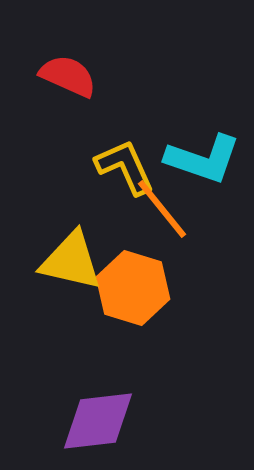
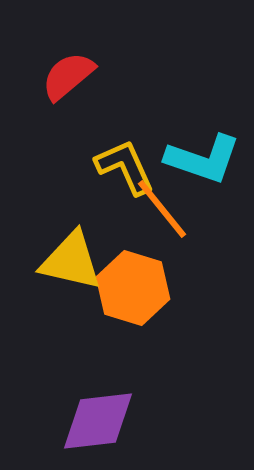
red semicircle: rotated 64 degrees counterclockwise
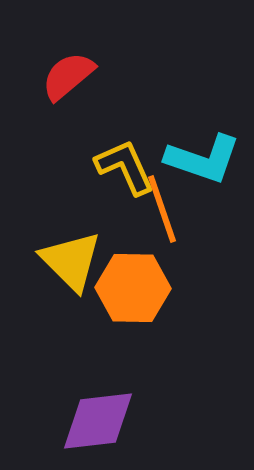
orange line: rotated 20 degrees clockwise
yellow triangle: rotated 32 degrees clockwise
orange hexagon: rotated 16 degrees counterclockwise
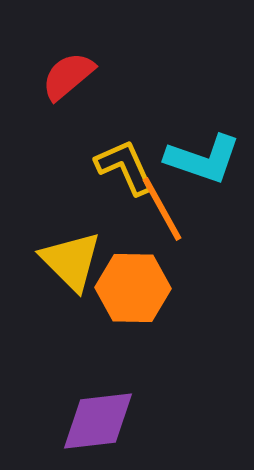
orange line: rotated 10 degrees counterclockwise
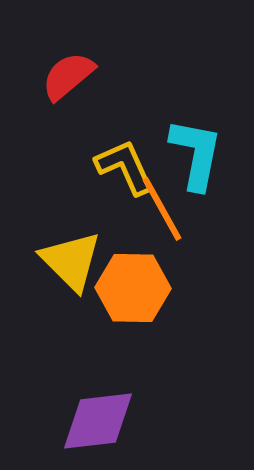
cyan L-shape: moved 7 px left, 5 px up; rotated 98 degrees counterclockwise
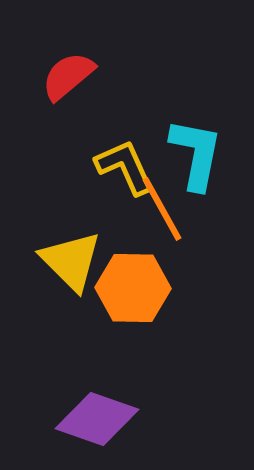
purple diamond: moved 1 px left, 2 px up; rotated 26 degrees clockwise
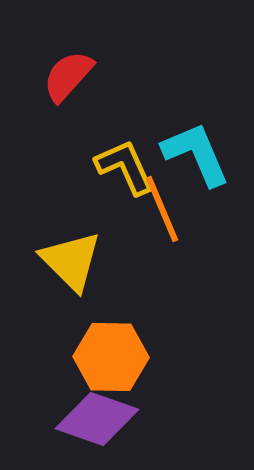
red semicircle: rotated 8 degrees counterclockwise
cyan L-shape: rotated 34 degrees counterclockwise
orange line: rotated 6 degrees clockwise
orange hexagon: moved 22 px left, 69 px down
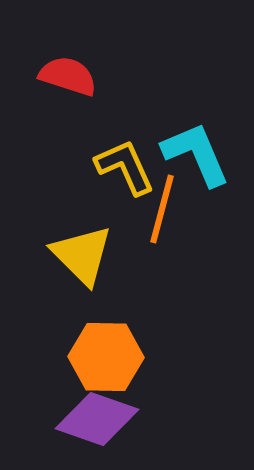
red semicircle: rotated 66 degrees clockwise
orange line: rotated 38 degrees clockwise
yellow triangle: moved 11 px right, 6 px up
orange hexagon: moved 5 px left
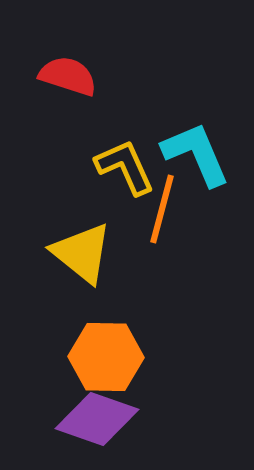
yellow triangle: moved 2 px up; rotated 6 degrees counterclockwise
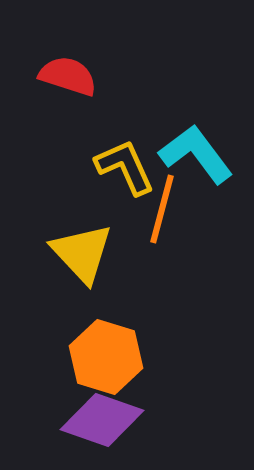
cyan L-shape: rotated 14 degrees counterclockwise
yellow triangle: rotated 8 degrees clockwise
orange hexagon: rotated 16 degrees clockwise
purple diamond: moved 5 px right, 1 px down
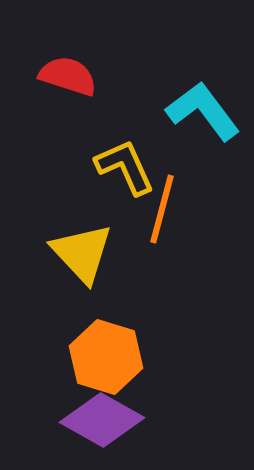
cyan L-shape: moved 7 px right, 43 px up
purple diamond: rotated 10 degrees clockwise
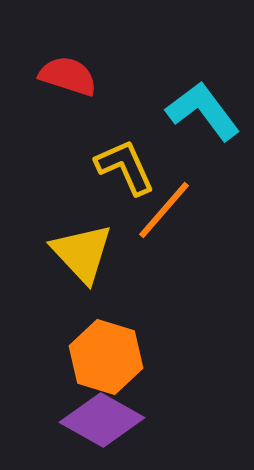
orange line: moved 2 px right, 1 px down; rotated 26 degrees clockwise
